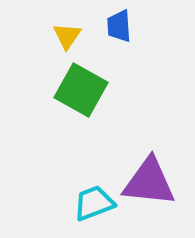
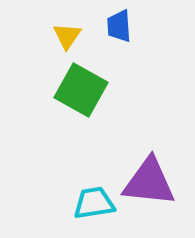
cyan trapezoid: rotated 12 degrees clockwise
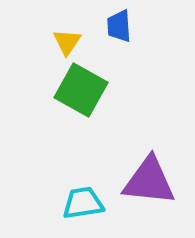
yellow triangle: moved 6 px down
purple triangle: moved 1 px up
cyan trapezoid: moved 11 px left
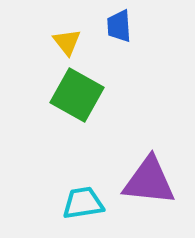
yellow triangle: rotated 12 degrees counterclockwise
green square: moved 4 px left, 5 px down
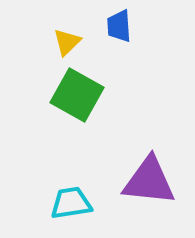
yellow triangle: rotated 24 degrees clockwise
cyan trapezoid: moved 12 px left
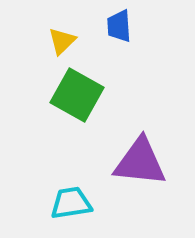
yellow triangle: moved 5 px left, 1 px up
purple triangle: moved 9 px left, 19 px up
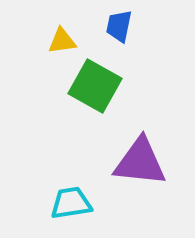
blue trapezoid: rotated 16 degrees clockwise
yellow triangle: rotated 36 degrees clockwise
green square: moved 18 px right, 9 px up
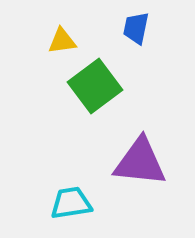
blue trapezoid: moved 17 px right, 2 px down
green square: rotated 24 degrees clockwise
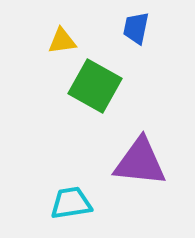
green square: rotated 24 degrees counterclockwise
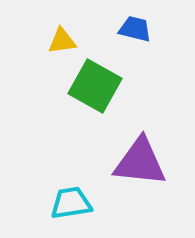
blue trapezoid: moved 1 px left, 1 px down; rotated 92 degrees clockwise
